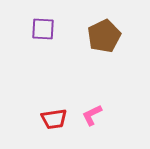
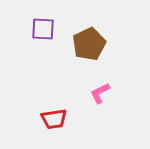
brown pentagon: moved 15 px left, 8 px down
pink L-shape: moved 8 px right, 22 px up
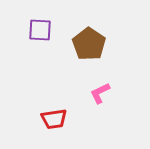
purple square: moved 3 px left, 1 px down
brown pentagon: rotated 12 degrees counterclockwise
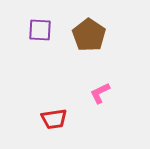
brown pentagon: moved 9 px up
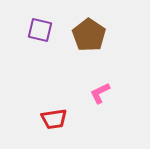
purple square: rotated 10 degrees clockwise
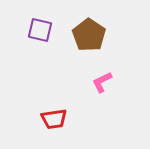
pink L-shape: moved 2 px right, 11 px up
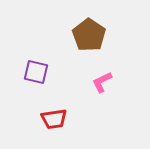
purple square: moved 4 px left, 42 px down
